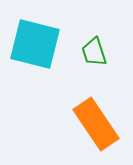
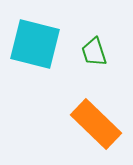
orange rectangle: rotated 12 degrees counterclockwise
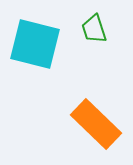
green trapezoid: moved 23 px up
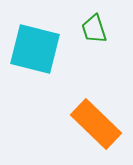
cyan square: moved 5 px down
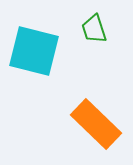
cyan square: moved 1 px left, 2 px down
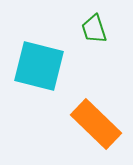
cyan square: moved 5 px right, 15 px down
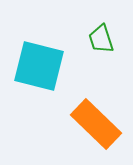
green trapezoid: moved 7 px right, 10 px down
